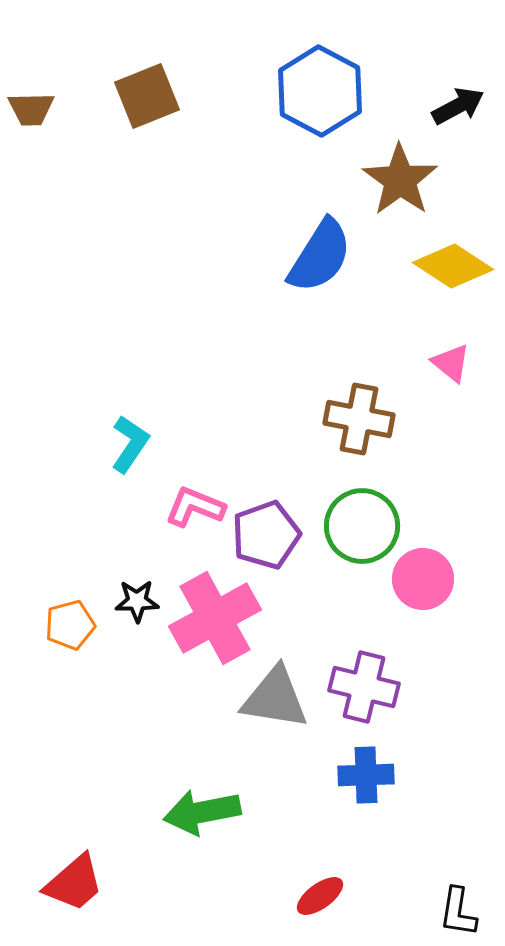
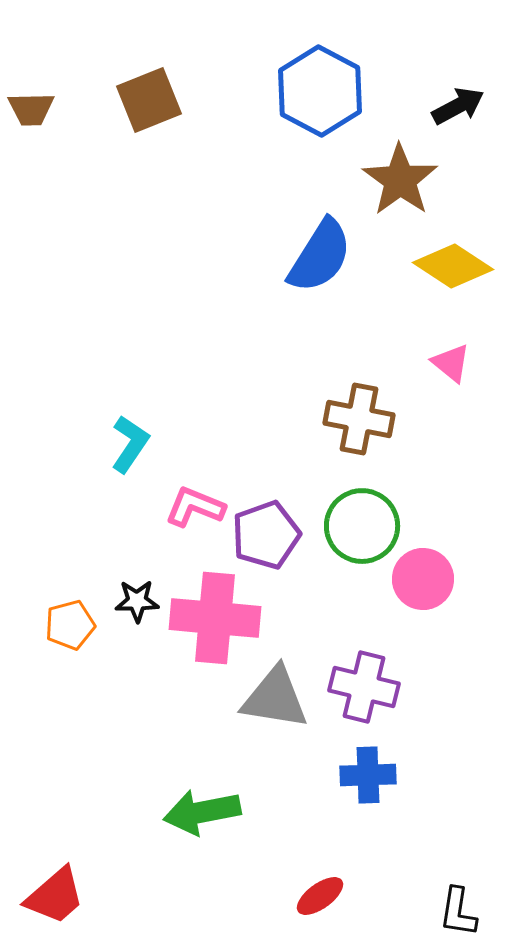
brown square: moved 2 px right, 4 px down
pink cross: rotated 34 degrees clockwise
blue cross: moved 2 px right
red trapezoid: moved 19 px left, 13 px down
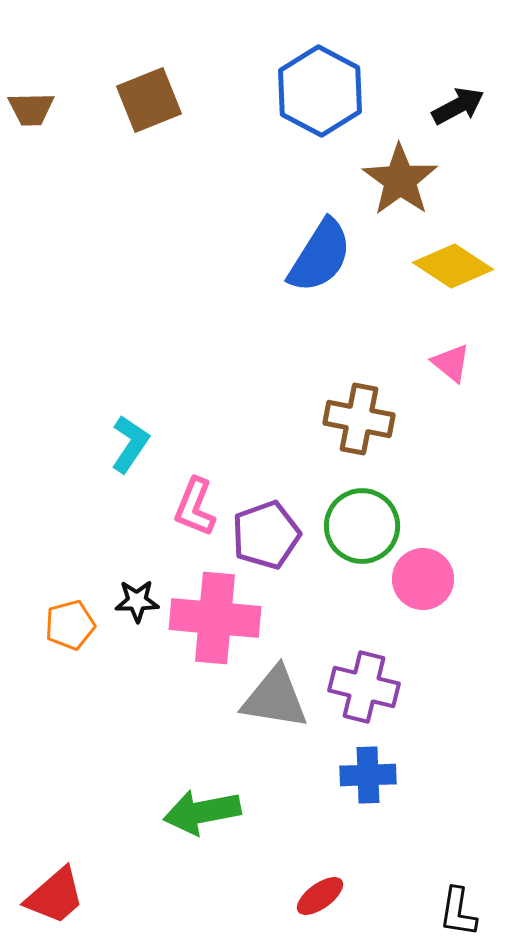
pink L-shape: rotated 90 degrees counterclockwise
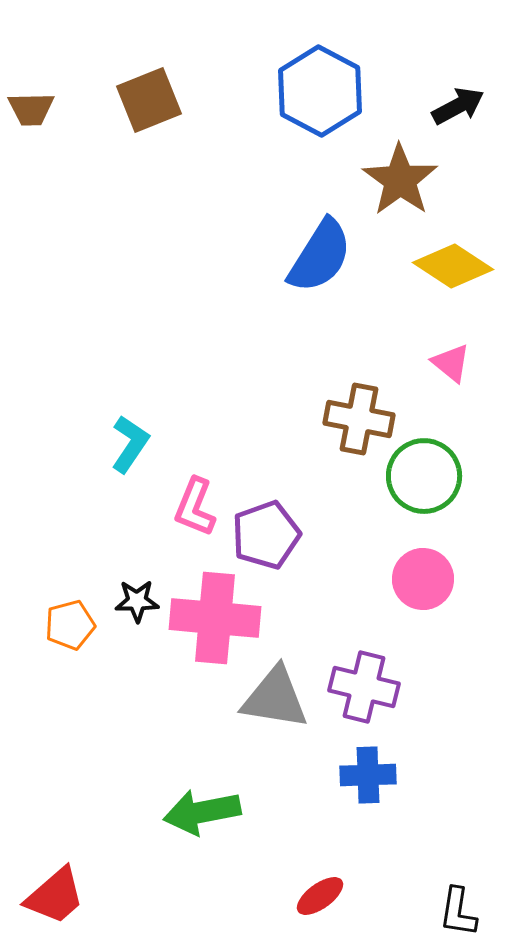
green circle: moved 62 px right, 50 px up
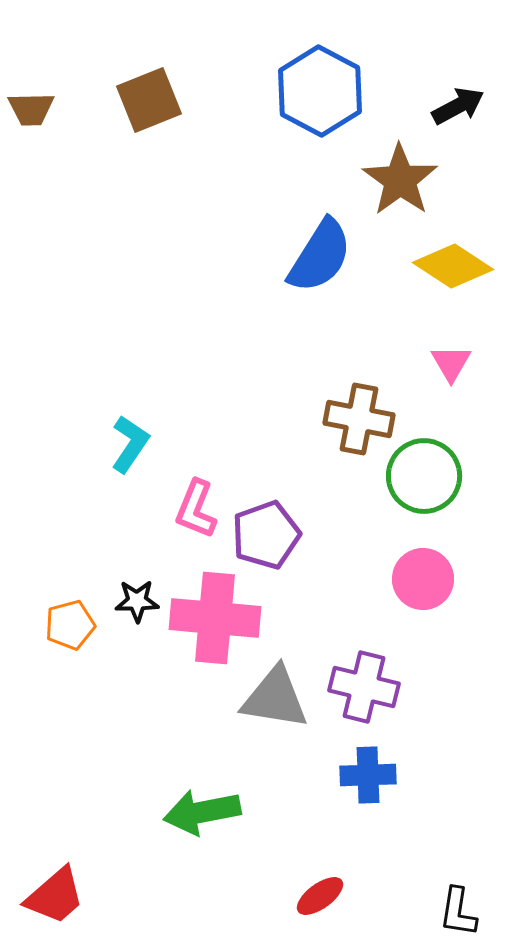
pink triangle: rotated 21 degrees clockwise
pink L-shape: moved 1 px right, 2 px down
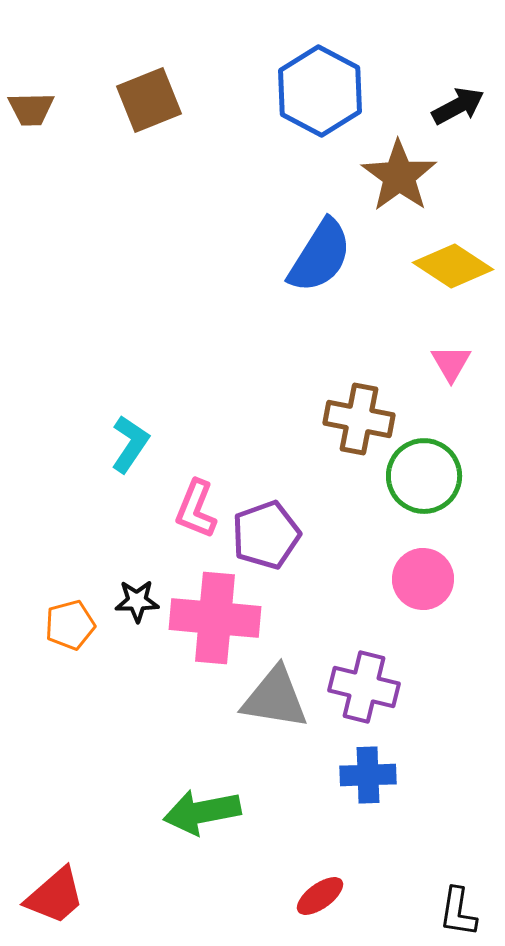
brown star: moved 1 px left, 4 px up
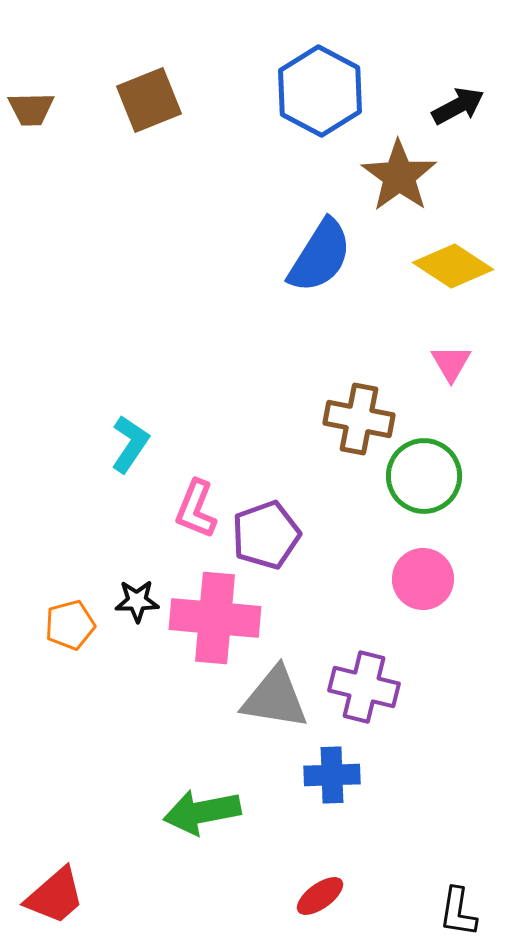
blue cross: moved 36 px left
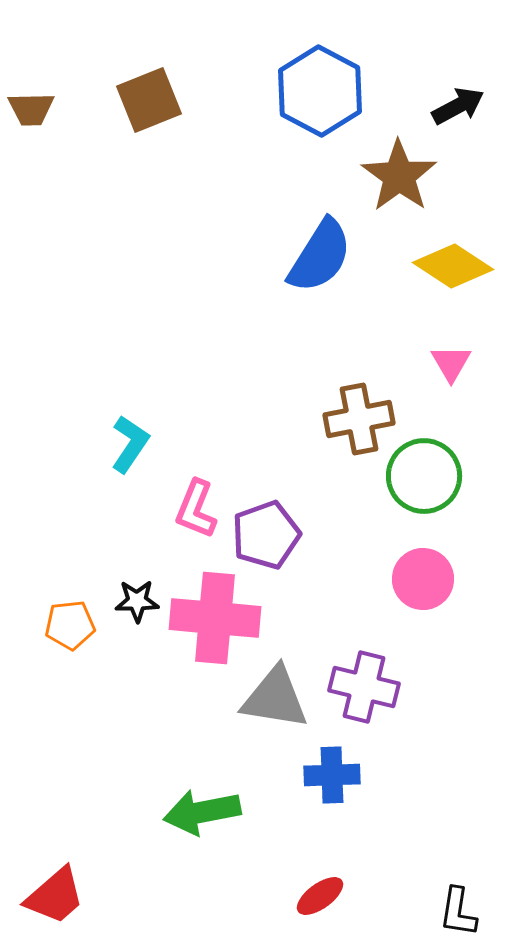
brown cross: rotated 22 degrees counterclockwise
orange pentagon: rotated 9 degrees clockwise
